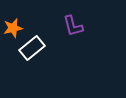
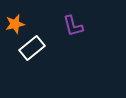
orange star: moved 2 px right, 4 px up
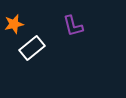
orange star: moved 1 px left
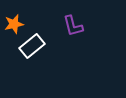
white rectangle: moved 2 px up
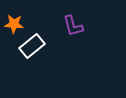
orange star: rotated 18 degrees clockwise
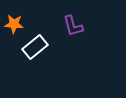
white rectangle: moved 3 px right, 1 px down
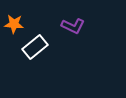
purple L-shape: rotated 50 degrees counterclockwise
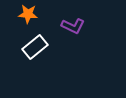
orange star: moved 14 px right, 10 px up
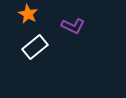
orange star: rotated 24 degrees clockwise
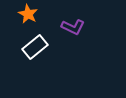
purple L-shape: moved 1 px down
